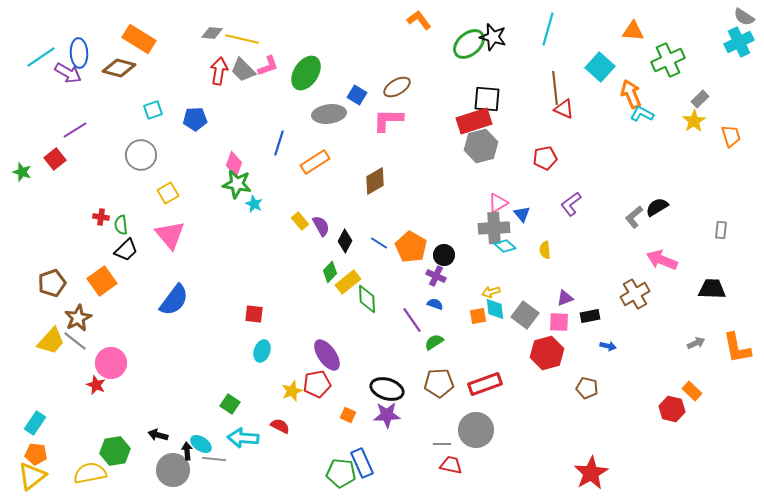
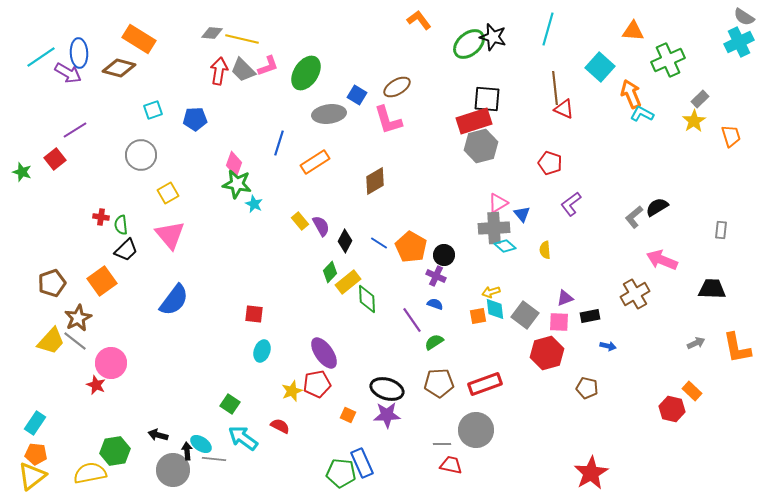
pink L-shape at (388, 120): rotated 108 degrees counterclockwise
red pentagon at (545, 158): moved 5 px right, 5 px down; rotated 30 degrees clockwise
purple ellipse at (327, 355): moved 3 px left, 2 px up
cyan arrow at (243, 438): rotated 32 degrees clockwise
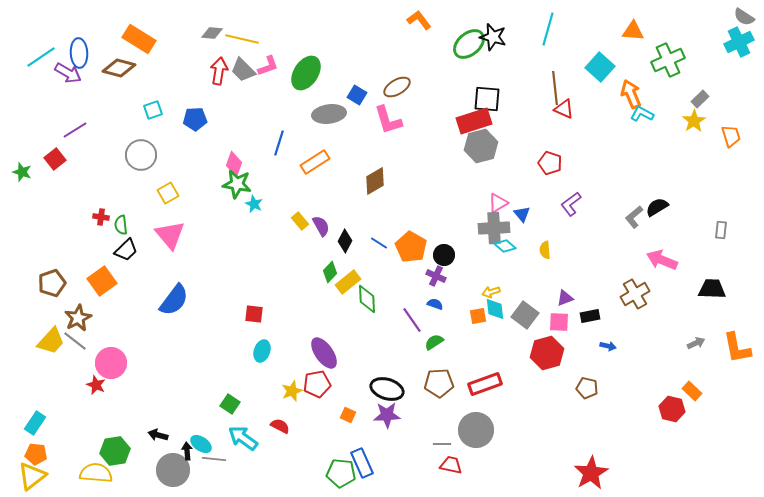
yellow semicircle at (90, 473): moved 6 px right; rotated 16 degrees clockwise
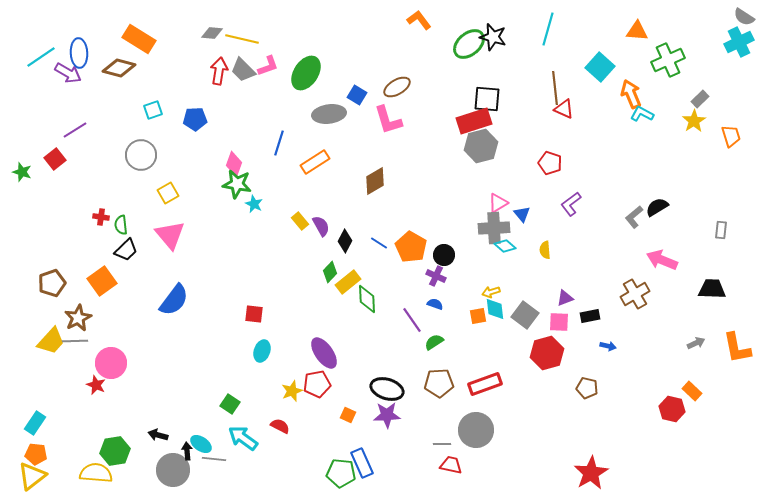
orange triangle at (633, 31): moved 4 px right
gray line at (75, 341): rotated 40 degrees counterclockwise
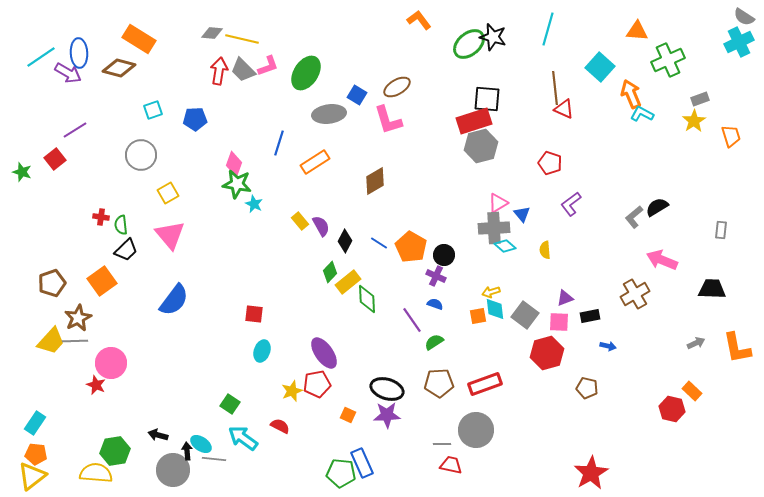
gray rectangle at (700, 99): rotated 24 degrees clockwise
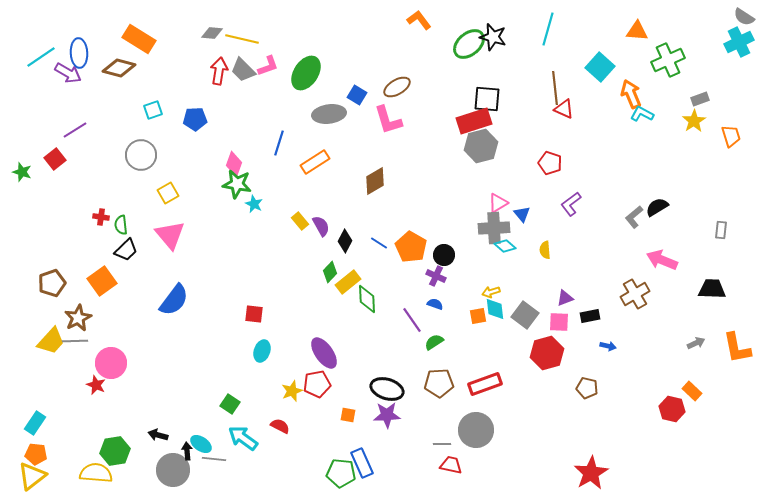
orange square at (348, 415): rotated 14 degrees counterclockwise
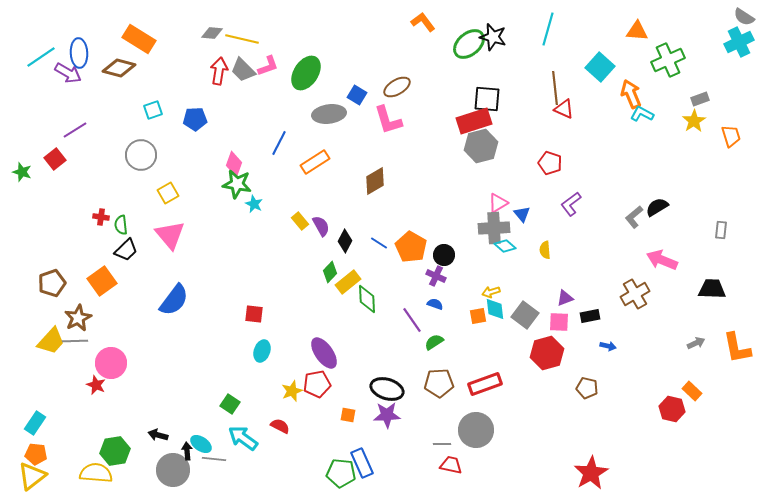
orange L-shape at (419, 20): moved 4 px right, 2 px down
blue line at (279, 143): rotated 10 degrees clockwise
